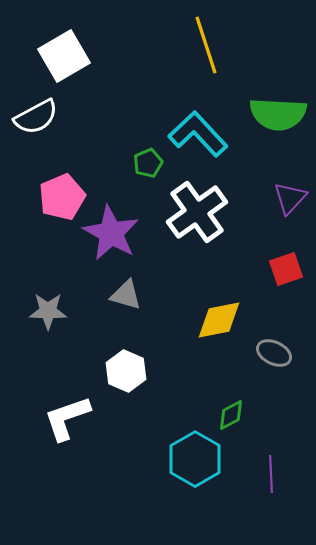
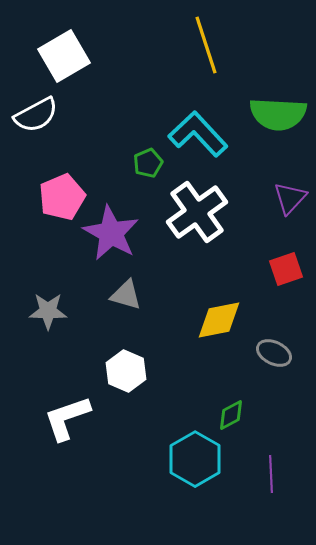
white semicircle: moved 2 px up
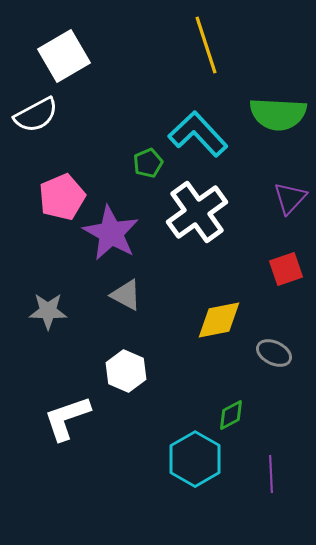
gray triangle: rotated 12 degrees clockwise
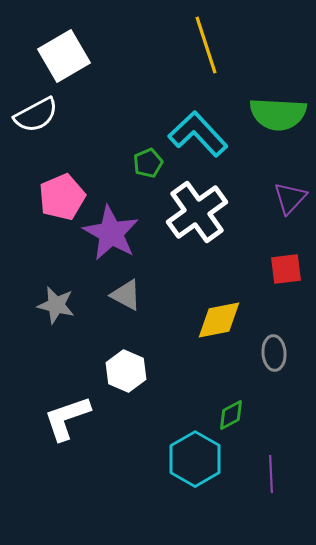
red square: rotated 12 degrees clockwise
gray star: moved 8 px right, 6 px up; rotated 12 degrees clockwise
gray ellipse: rotated 60 degrees clockwise
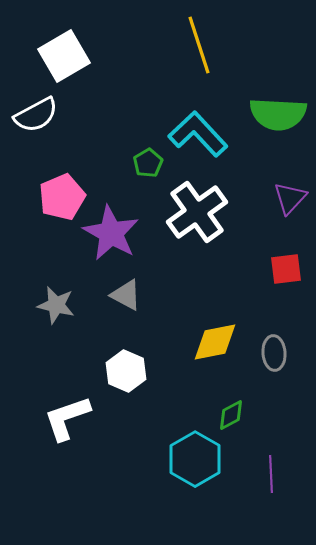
yellow line: moved 7 px left
green pentagon: rotated 8 degrees counterclockwise
yellow diamond: moved 4 px left, 22 px down
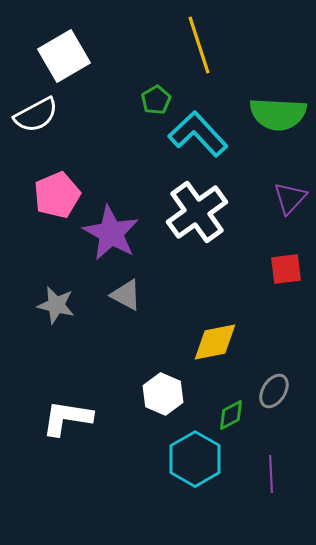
green pentagon: moved 8 px right, 63 px up
pink pentagon: moved 5 px left, 2 px up
gray ellipse: moved 38 px down; rotated 36 degrees clockwise
white hexagon: moved 37 px right, 23 px down
white L-shape: rotated 28 degrees clockwise
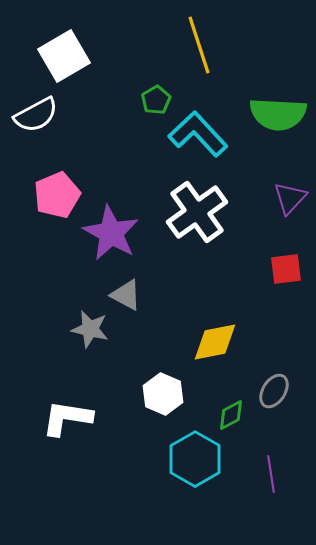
gray star: moved 34 px right, 24 px down
purple line: rotated 6 degrees counterclockwise
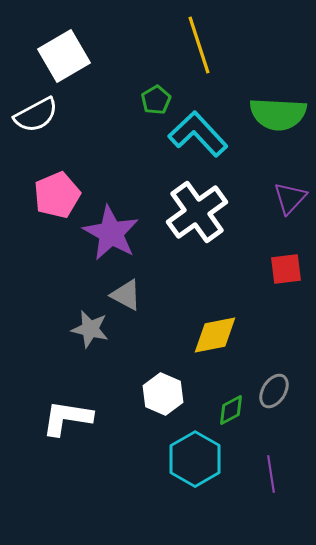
yellow diamond: moved 7 px up
green diamond: moved 5 px up
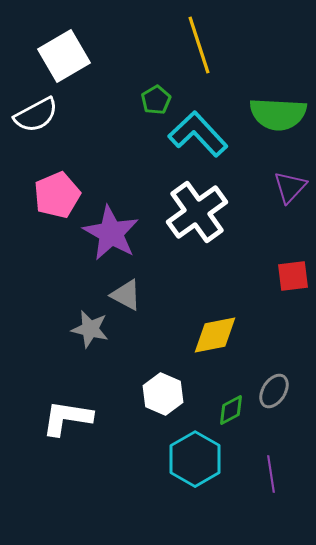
purple triangle: moved 11 px up
red square: moved 7 px right, 7 px down
